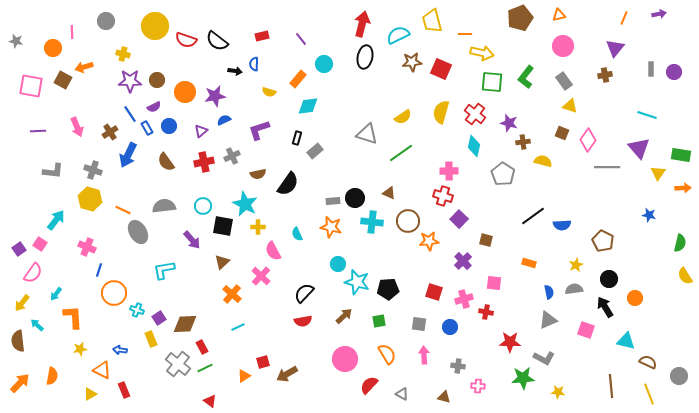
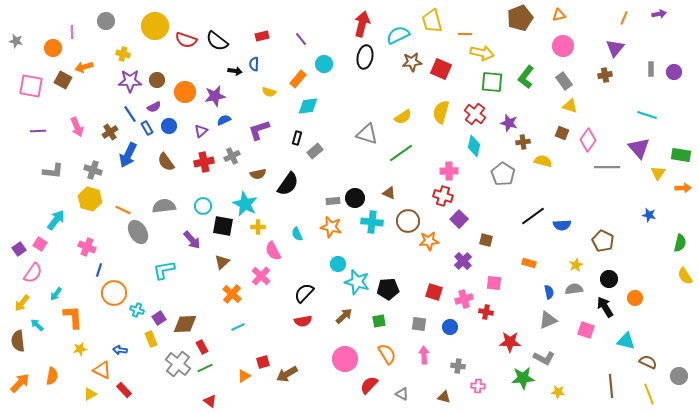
red rectangle at (124, 390): rotated 21 degrees counterclockwise
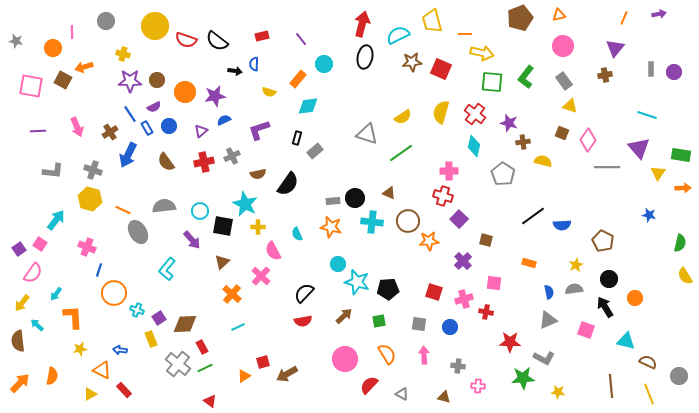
cyan circle at (203, 206): moved 3 px left, 5 px down
cyan L-shape at (164, 270): moved 3 px right, 1 px up; rotated 40 degrees counterclockwise
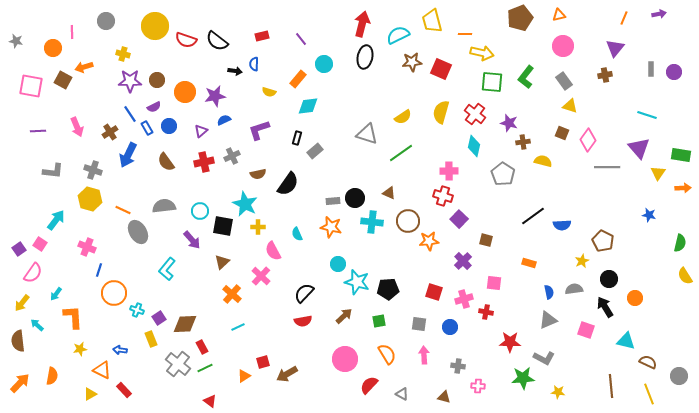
yellow star at (576, 265): moved 6 px right, 4 px up
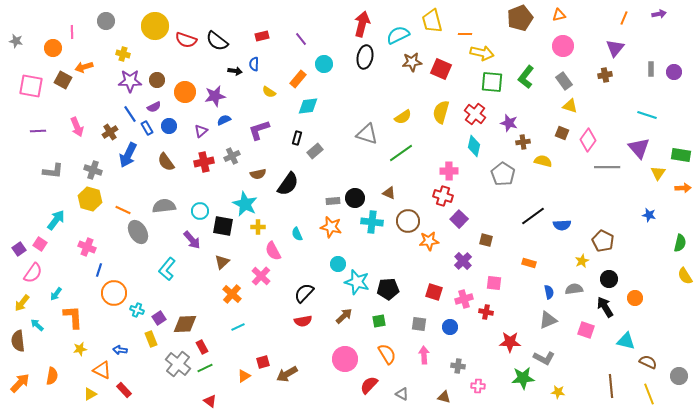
yellow semicircle at (269, 92): rotated 16 degrees clockwise
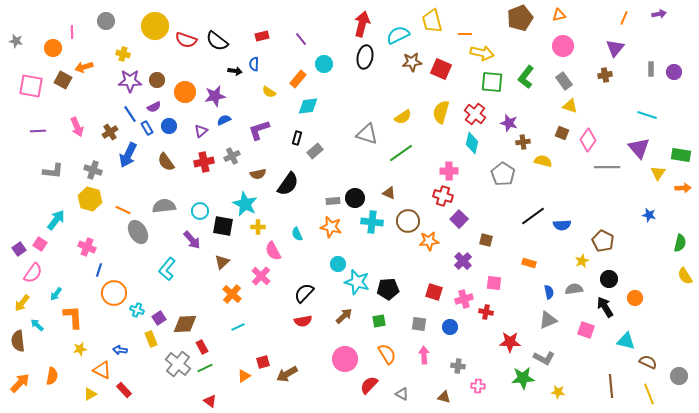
cyan diamond at (474, 146): moved 2 px left, 3 px up
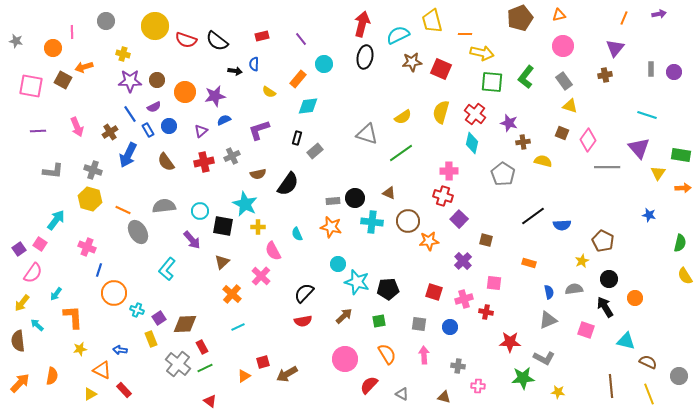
blue rectangle at (147, 128): moved 1 px right, 2 px down
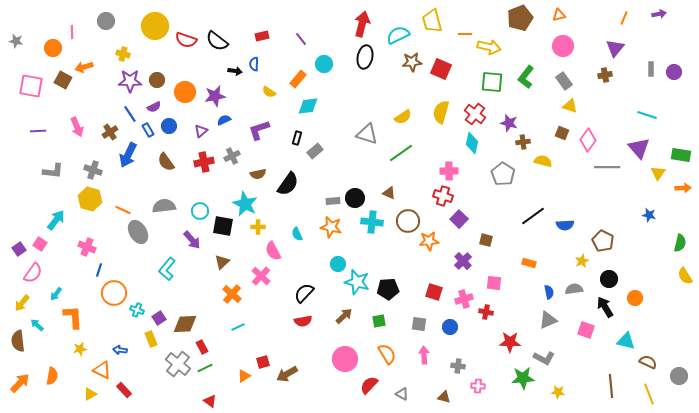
yellow arrow at (482, 53): moved 7 px right, 6 px up
blue semicircle at (562, 225): moved 3 px right
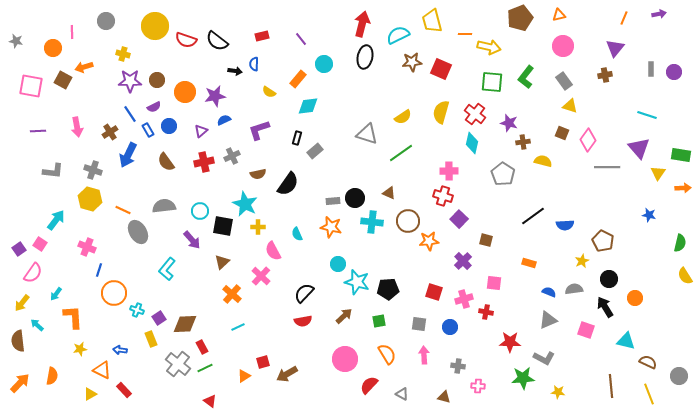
pink arrow at (77, 127): rotated 12 degrees clockwise
blue semicircle at (549, 292): rotated 56 degrees counterclockwise
